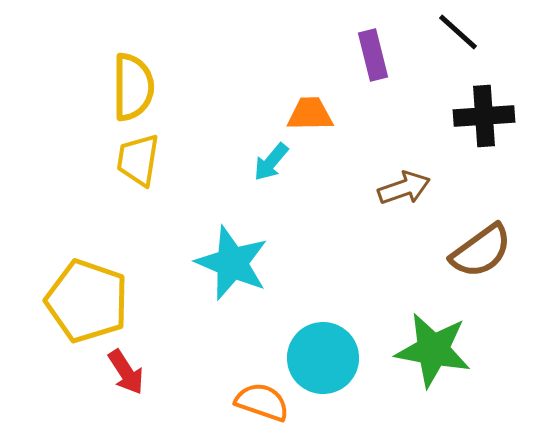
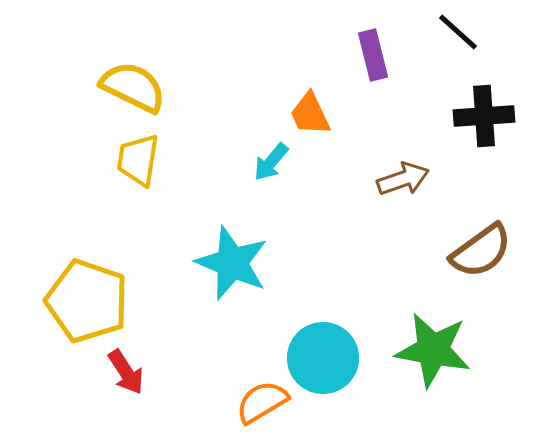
yellow semicircle: rotated 64 degrees counterclockwise
orange trapezoid: rotated 114 degrees counterclockwise
brown arrow: moved 1 px left, 9 px up
orange semicircle: rotated 50 degrees counterclockwise
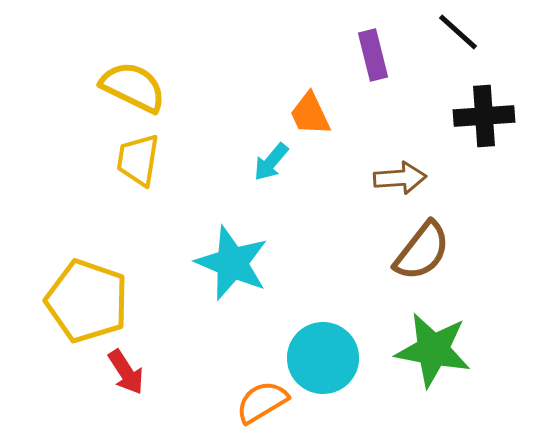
brown arrow: moved 3 px left, 1 px up; rotated 15 degrees clockwise
brown semicircle: moved 59 px left; rotated 16 degrees counterclockwise
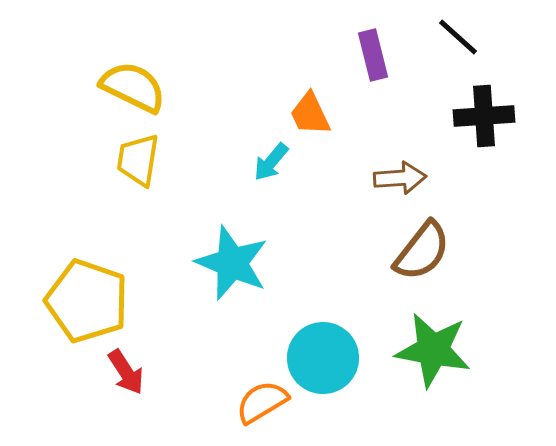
black line: moved 5 px down
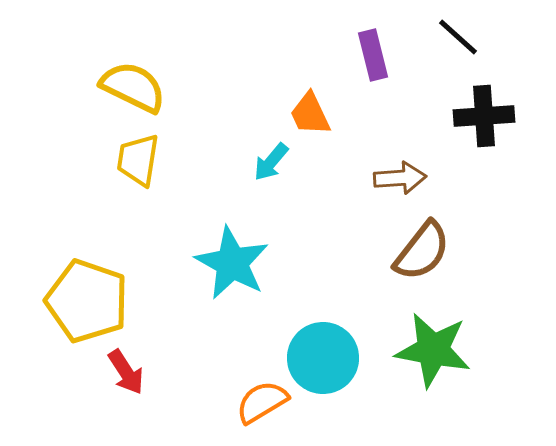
cyan star: rotated 6 degrees clockwise
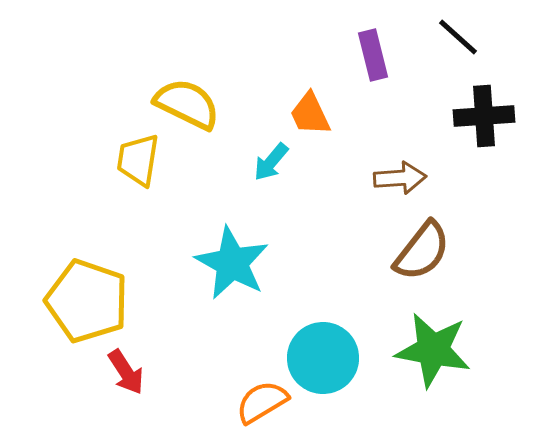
yellow semicircle: moved 54 px right, 17 px down
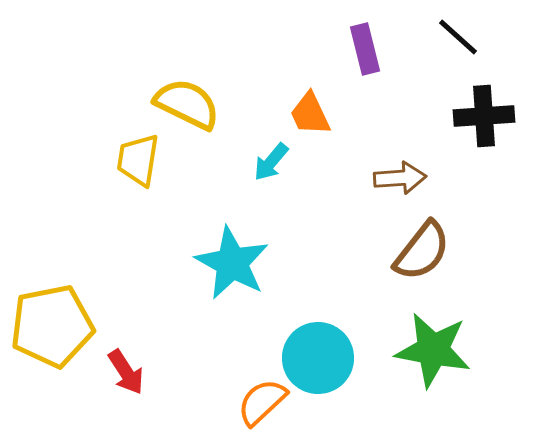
purple rectangle: moved 8 px left, 6 px up
yellow pentagon: moved 35 px left, 25 px down; rotated 30 degrees counterclockwise
cyan circle: moved 5 px left
orange semicircle: rotated 12 degrees counterclockwise
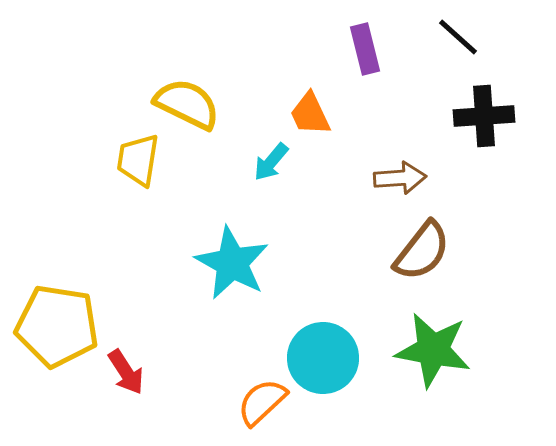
yellow pentagon: moved 5 px right; rotated 20 degrees clockwise
cyan circle: moved 5 px right
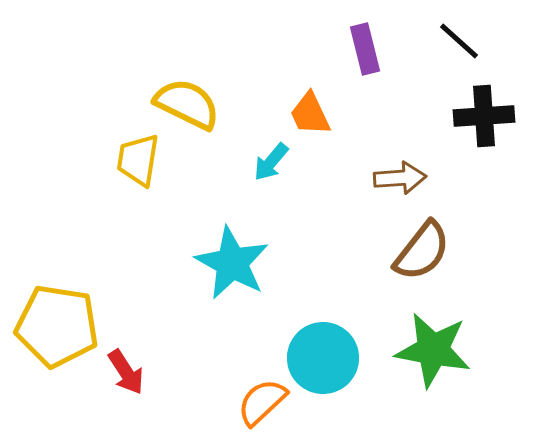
black line: moved 1 px right, 4 px down
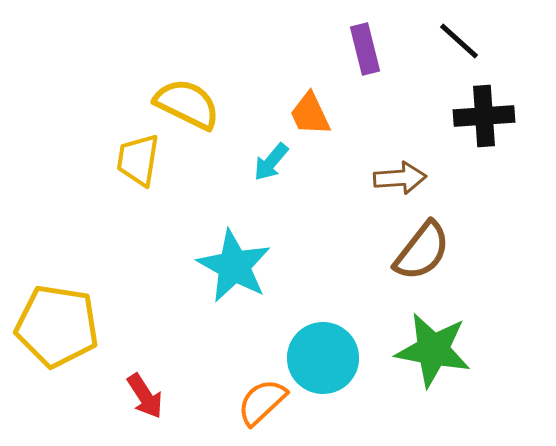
cyan star: moved 2 px right, 3 px down
red arrow: moved 19 px right, 24 px down
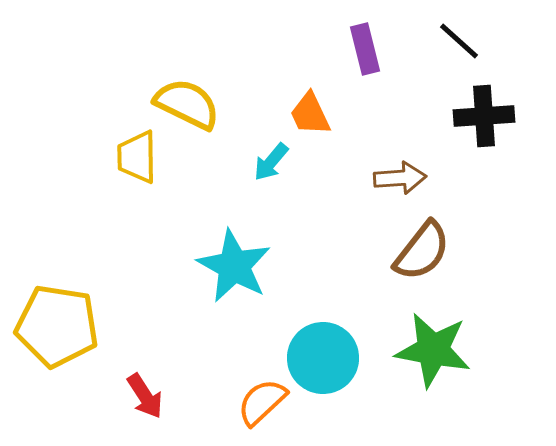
yellow trapezoid: moved 1 px left, 3 px up; rotated 10 degrees counterclockwise
